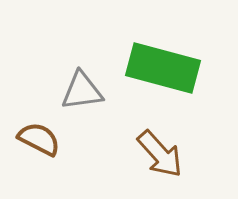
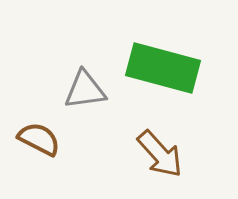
gray triangle: moved 3 px right, 1 px up
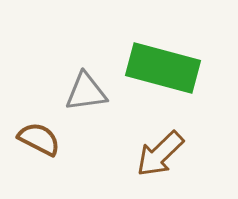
gray triangle: moved 1 px right, 2 px down
brown arrow: rotated 88 degrees clockwise
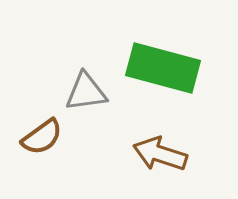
brown semicircle: moved 3 px right, 2 px up; rotated 117 degrees clockwise
brown arrow: rotated 62 degrees clockwise
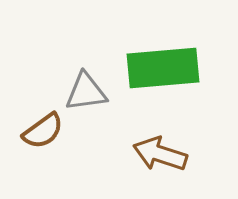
green rectangle: rotated 20 degrees counterclockwise
brown semicircle: moved 1 px right, 6 px up
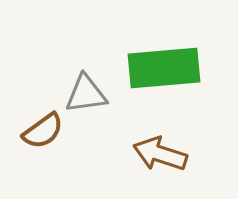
green rectangle: moved 1 px right
gray triangle: moved 2 px down
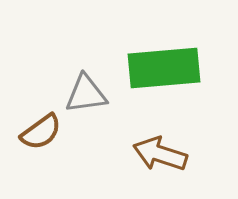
brown semicircle: moved 2 px left, 1 px down
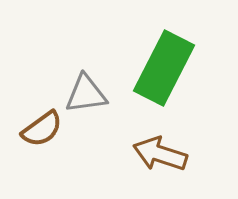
green rectangle: rotated 58 degrees counterclockwise
brown semicircle: moved 1 px right, 3 px up
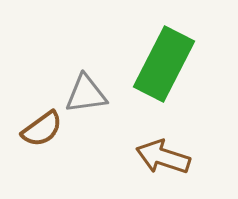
green rectangle: moved 4 px up
brown arrow: moved 3 px right, 3 px down
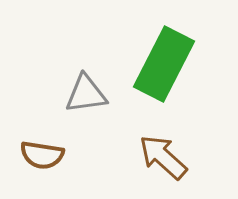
brown semicircle: moved 26 px down; rotated 45 degrees clockwise
brown arrow: rotated 24 degrees clockwise
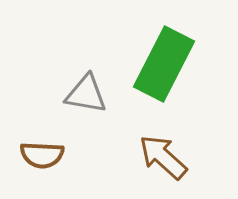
gray triangle: rotated 18 degrees clockwise
brown semicircle: rotated 6 degrees counterclockwise
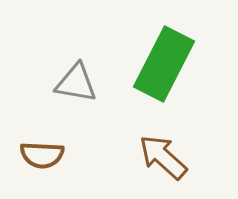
gray triangle: moved 10 px left, 11 px up
